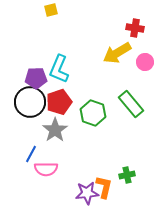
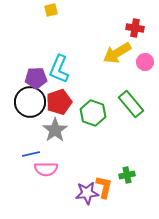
blue line: rotated 48 degrees clockwise
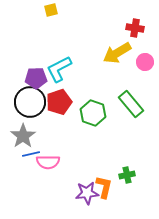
cyan L-shape: rotated 40 degrees clockwise
gray star: moved 32 px left, 6 px down
pink semicircle: moved 2 px right, 7 px up
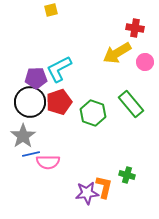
green cross: rotated 28 degrees clockwise
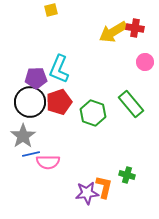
yellow arrow: moved 4 px left, 21 px up
cyan L-shape: rotated 40 degrees counterclockwise
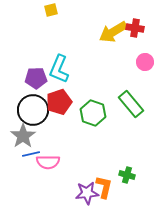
black circle: moved 3 px right, 8 px down
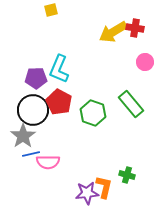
red pentagon: rotated 25 degrees counterclockwise
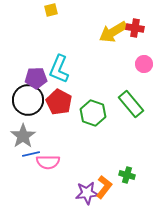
pink circle: moved 1 px left, 2 px down
black circle: moved 5 px left, 10 px up
orange L-shape: rotated 25 degrees clockwise
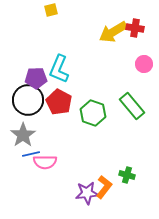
green rectangle: moved 1 px right, 2 px down
gray star: moved 1 px up
pink semicircle: moved 3 px left
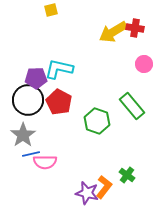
cyan L-shape: rotated 80 degrees clockwise
green hexagon: moved 4 px right, 8 px down
green cross: rotated 21 degrees clockwise
purple star: rotated 20 degrees clockwise
